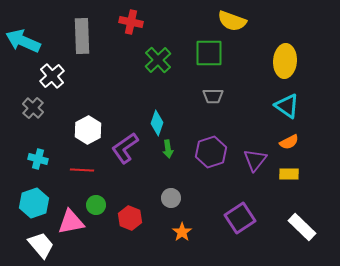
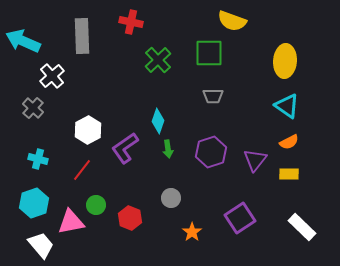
cyan diamond: moved 1 px right, 2 px up
red line: rotated 55 degrees counterclockwise
orange star: moved 10 px right
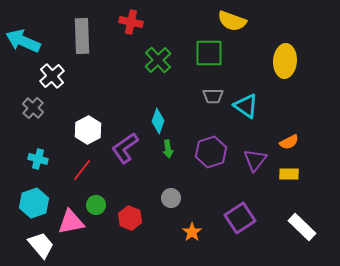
cyan triangle: moved 41 px left
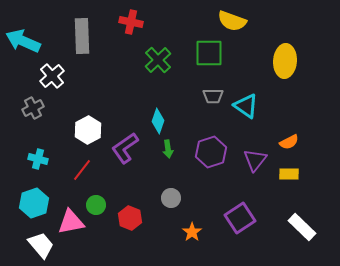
gray cross: rotated 20 degrees clockwise
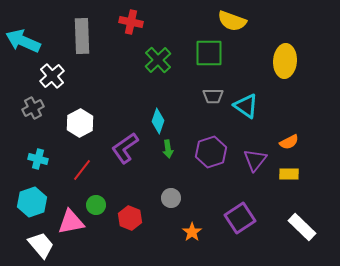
white hexagon: moved 8 px left, 7 px up
cyan hexagon: moved 2 px left, 1 px up
